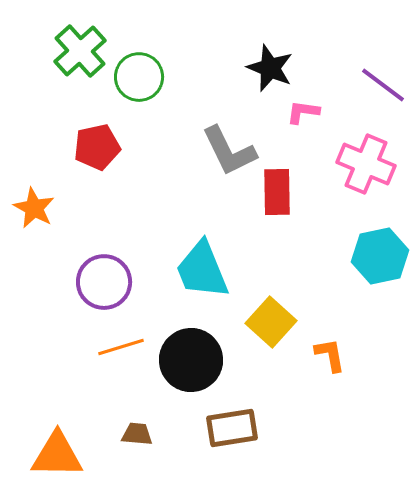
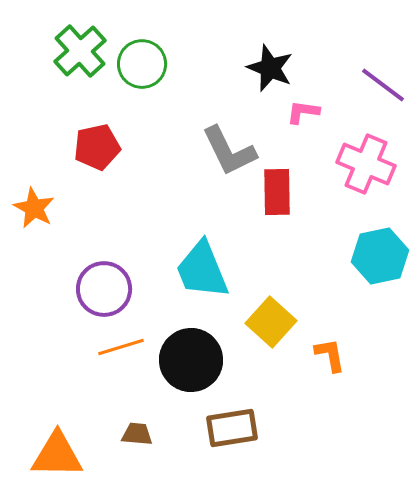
green circle: moved 3 px right, 13 px up
purple circle: moved 7 px down
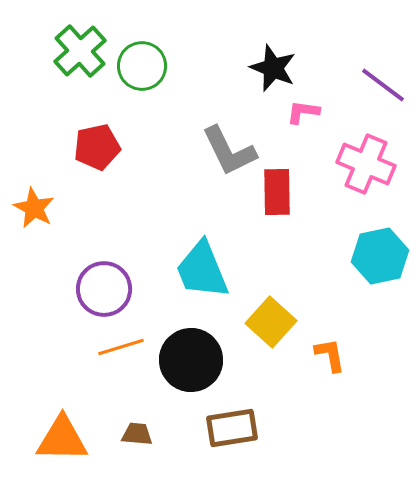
green circle: moved 2 px down
black star: moved 3 px right
orange triangle: moved 5 px right, 16 px up
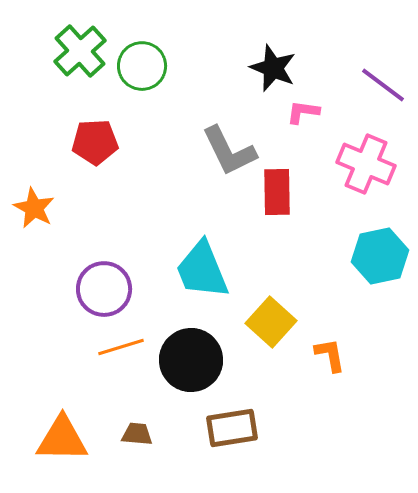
red pentagon: moved 2 px left, 5 px up; rotated 9 degrees clockwise
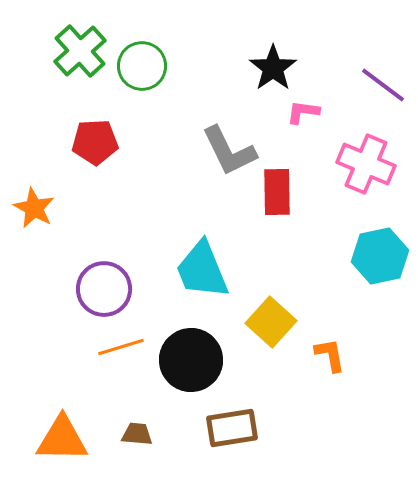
black star: rotated 15 degrees clockwise
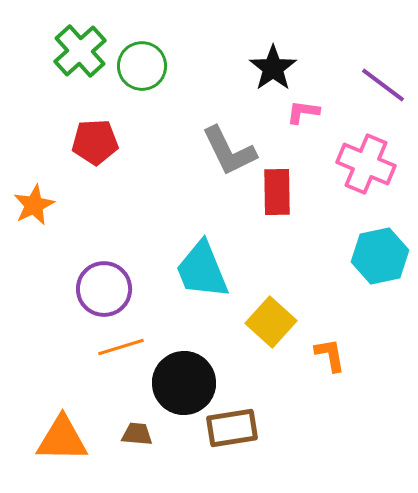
orange star: moved 3 px up; rotated 18 degrees clockwise
black circle: moved 7 px left, 23 px down
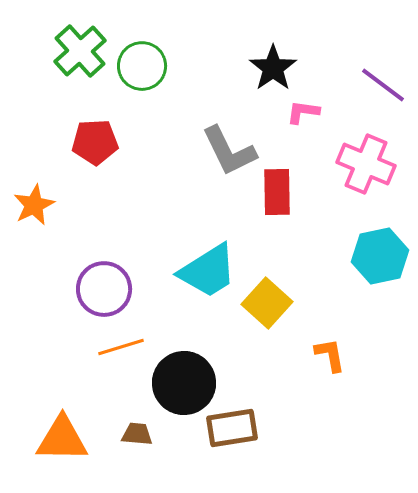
cyan trapezoid: moved 6 px right, 1 px down; rotated 100 degrees counterclockwise
yellow square: moved 4 px left, 19 px up
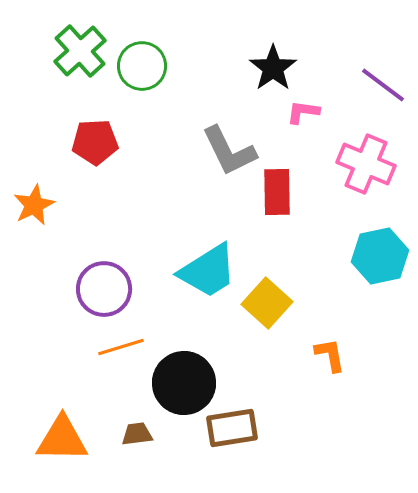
brown trapezoid: rotated 12 degrees counterclockwise
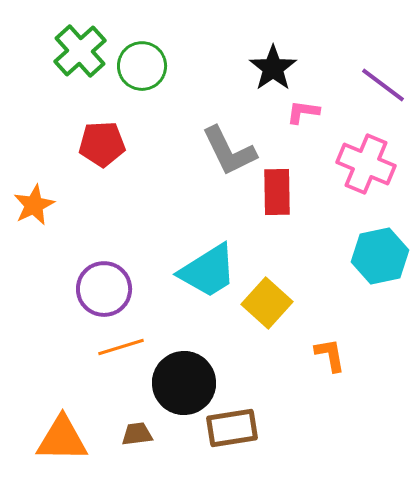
red pentagon: moved 7 px right, 2 px down
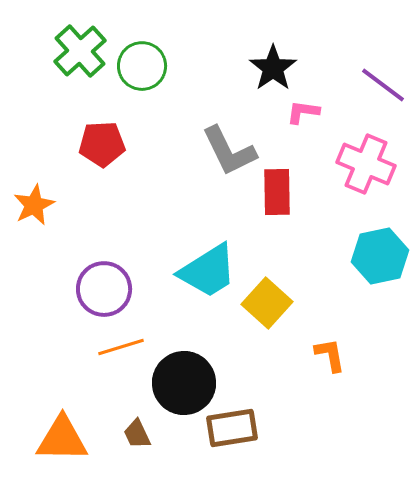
brown trapezoid: rotated 108 degrees counterclockwise
